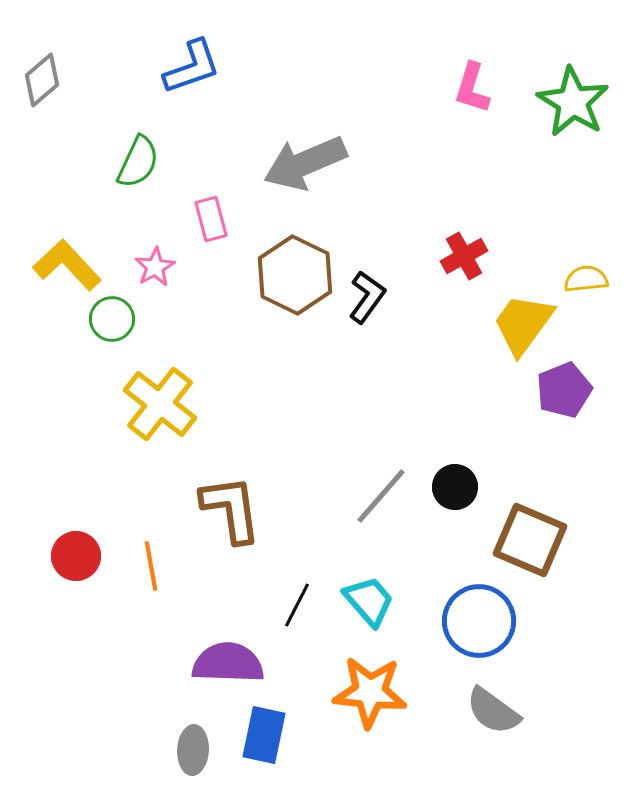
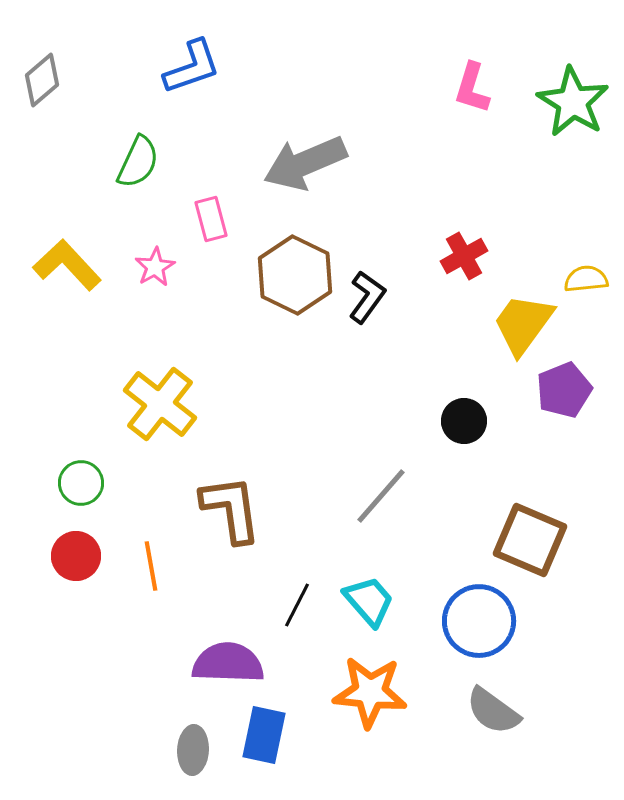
green circle: moved 31 px left, 164 px down
black circle: moved 9 px right, 66 px up
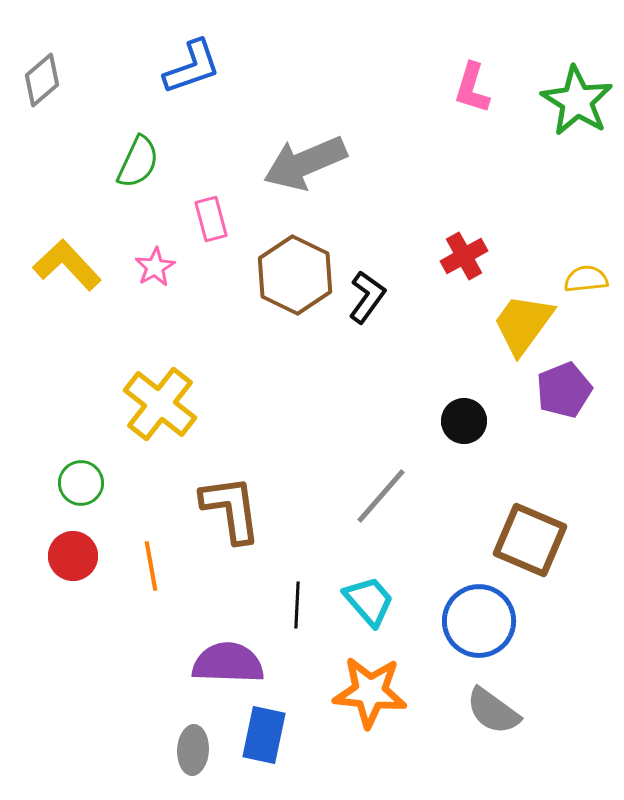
green star: moved 4 px right, 1 px up
red circle: moved 3 px left
black line: rotated 24 degrees counterclockwise
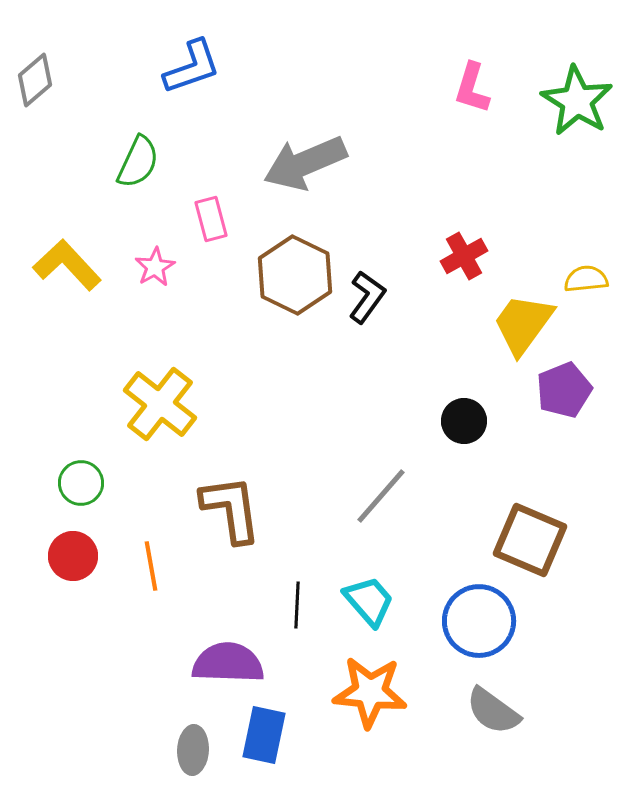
gray diamond: moved 7 px left
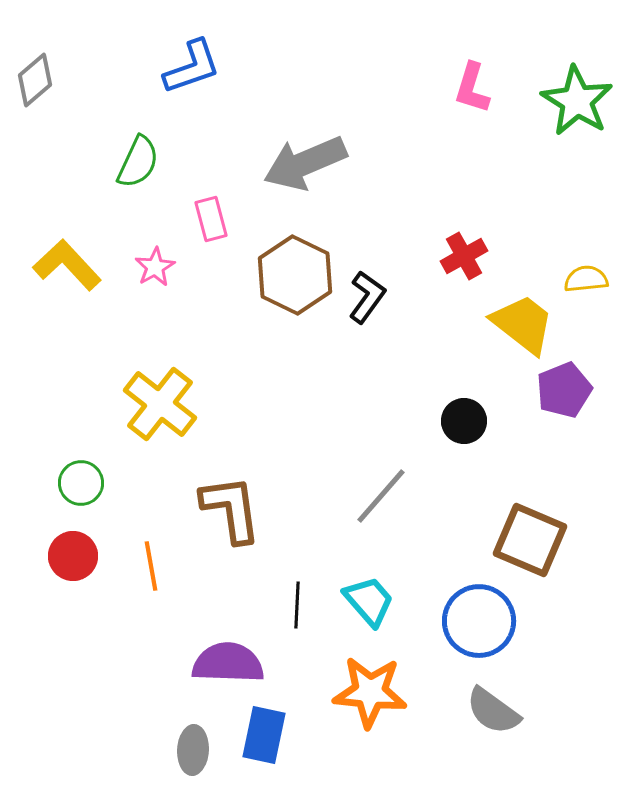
yellow trapezoid: rotated 92 degrees clockwise
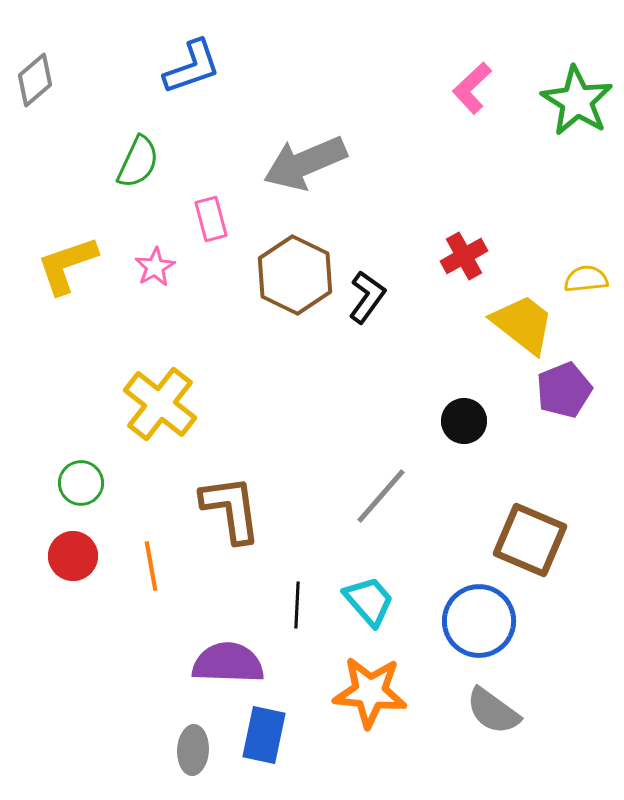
pink L-shape: rotated 30 degrees clockwise
yellow L-shape: rotated 66 degrees counterclockwise
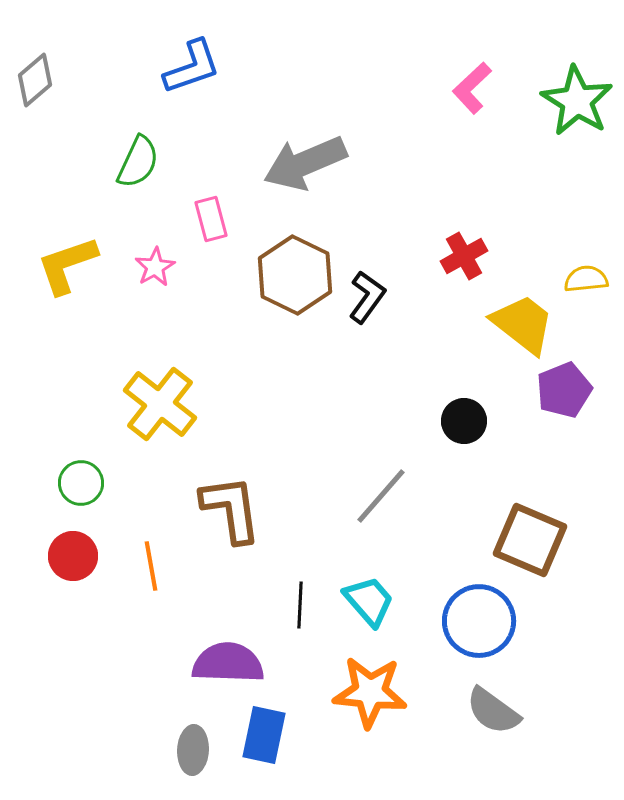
black line: moved 3 px right
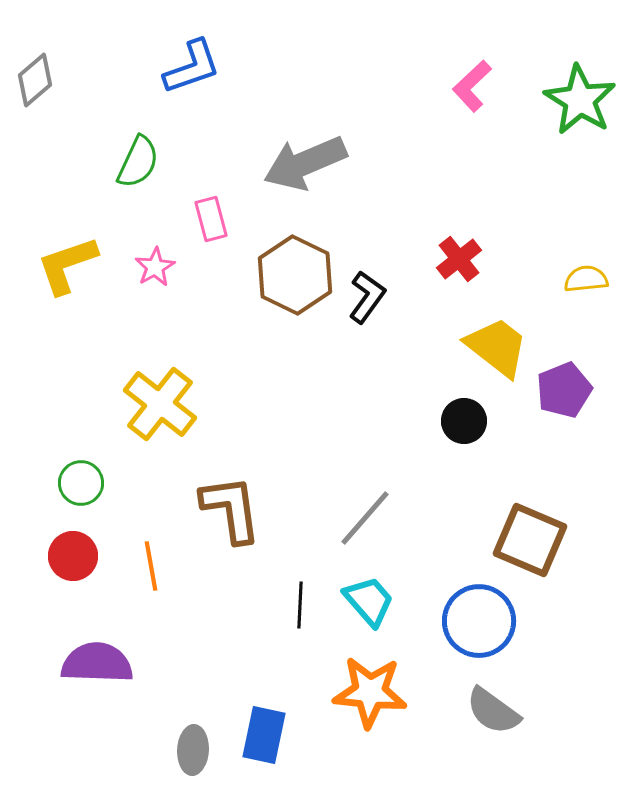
pink L-shape: moved 2 px up
green star: moved 3 px right, 1 px up
red cross: moved 5 px left, 3 px down; rotated 9 degrees counterclockwise
yellow trapezoid: moved 26 px left, 23 px down
gray line: moved 16 px left, 22 px down
purple semicircle: moved 131 px left
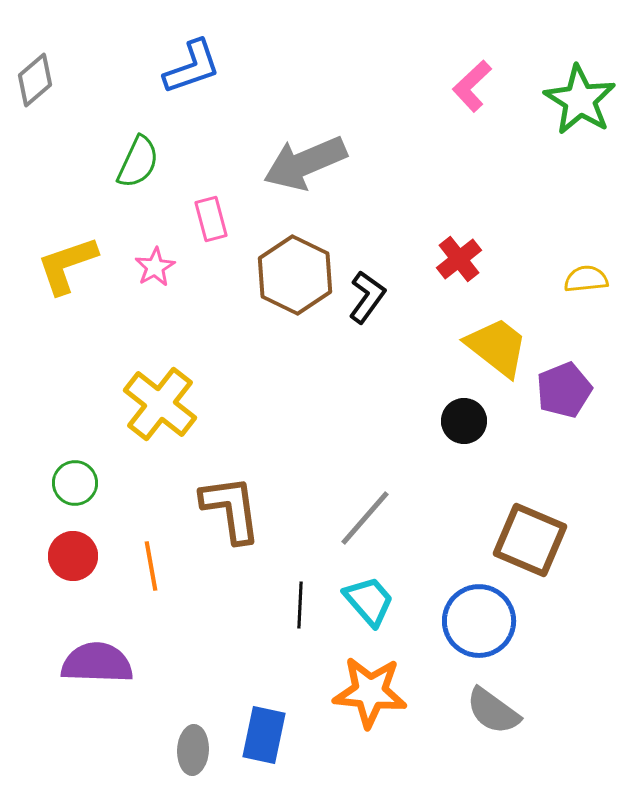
green circle: moved 6 px left
